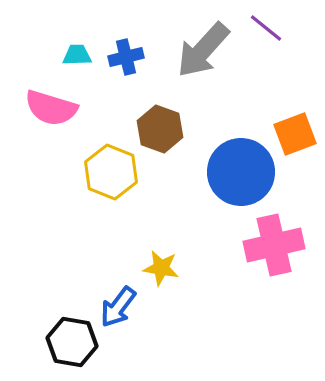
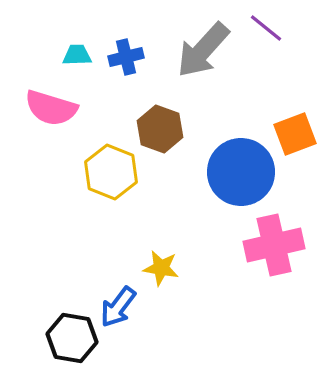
black hexagon: moved 4 px up
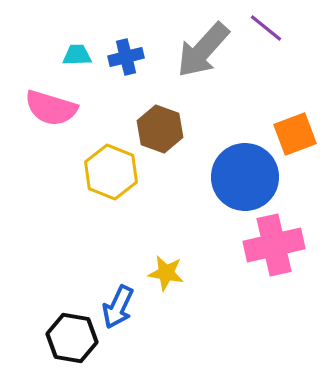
blue circle: moved 4 px right, 5 px down
yellow star: moved 5 px right, 5 px down
blue arrow: rotated 12 degrees counterclockwise
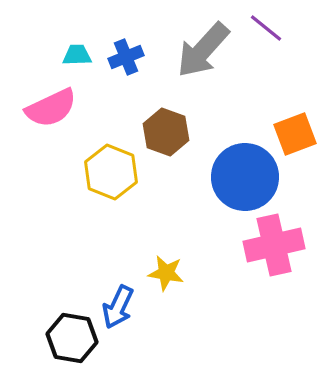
blue cross: rotated 8 degrees counterclockwise
pink semicircle: rotated 42 degrees counterclockwise
brown hexagon: moved 6 px right, 3 px down
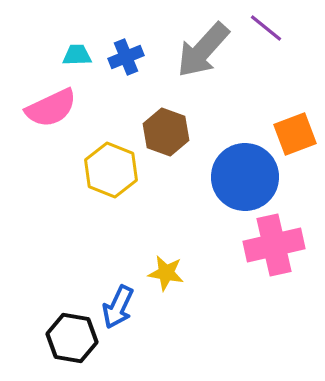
yellow hexagon: moved 2 px up
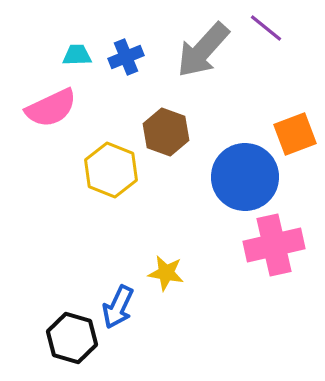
black hexagon: rotated 6 degrees clockwise
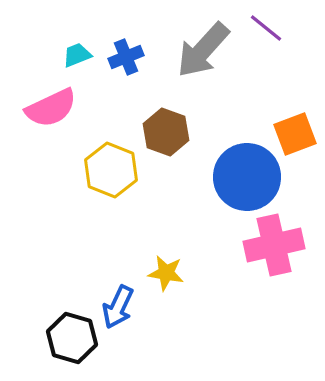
cyan trapezoid: rotated 20 degrees counterclockwise
blue circle: moved 2 px right
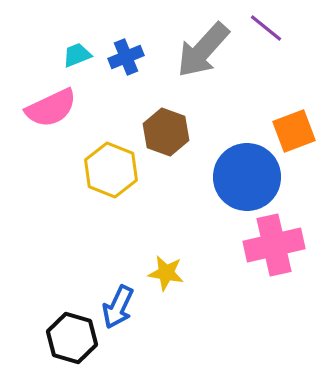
orange square: moved 1 px left, 3 px up
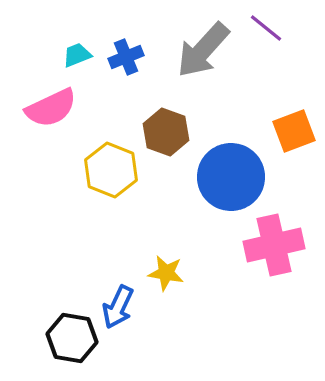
blue circle: moved 16 px left
black hexagon: rotated 6 degrees counterclockwise
